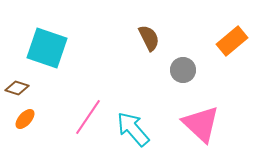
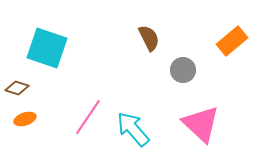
orange ellipse: rotated 30 degrees clockwise
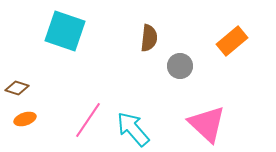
brown semicircle: rotated 32 degrees clockwise
cyan square: moved 18 px right, 17 px up
gray circle: moved 3 px left, 4 px up
pink line: moved 3 px down
pink triangle: moved 6 px right
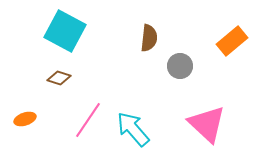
cyan square: rotated 9 degrees clockwise
brown diamond: moved 42 px right, 10 px up
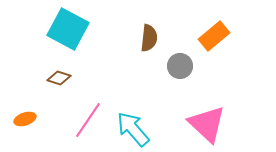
cyan square: moved 3 px right, 2 px up
orange rectangle: moved 18 px left, 5 px up
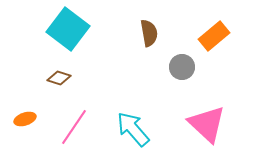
cyan square: rotated 9 degrees clockwise
brown semicircle: moved 5 px up; rotated 16 degrees counterclockwise
gray circle: moved 2 px right, 1 px down
pink line: moved 14 px left, 7 px down
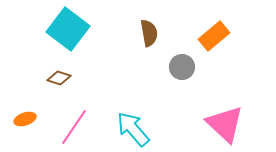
pink triangle: moved 18 px right
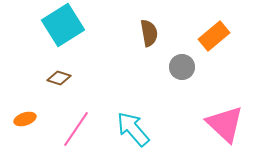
cyan square: moved 5 px left, 4 px up; rotated 21 degrees clockwise
pink line: moved 2 px right, 2 px down
